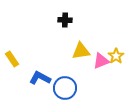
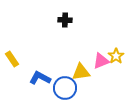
yellow triangle: moved 21 px down
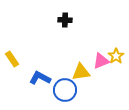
blue circle: moved 2 px down
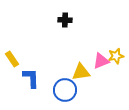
yellow star: rotated 21 degrees clockwise
blue L-shape: moved 9 px left; rotated 60 degrees clockwise
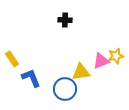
blue L-shape: rotated 20 degrees counterclockwise
blue circle: moved 1 px up
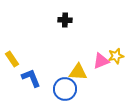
yellow triangle: moved 3 px left; rotated 12 degrees clockwise
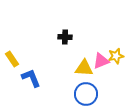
black cross: moved 17 px down
yellow triangle: moved 6 px right, 4 px up
blue circle: moved 21 px right, 5 px down
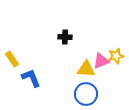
yellow triangle: moved 2 px right, 1 px down
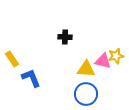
pink triangle: moved 2 px right; rotated 36 degrees clockwise
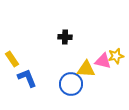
blue L-shape: moved 4 px left
blue circle: moved 15 px left, 10 px up
